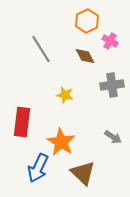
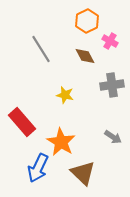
red rectangle: rotated 48 degrees counterclockwise
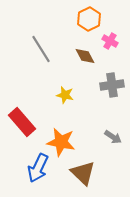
orange hexagon: moved 2 px right, 2 px up
orange star: rotated 20 degrees counterclockwise
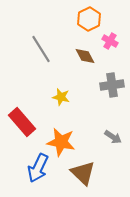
yellow star: moved 4 px left, 2 px down
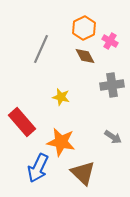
orange hexagon: moved 5 px left, 9 px down
gray line: rotated 56 degrees clockwise
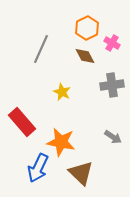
orange hexagon: moved 3 px right
pink cross: moved 2 px right, 2 px down
yellow star: moved 1 px right, 5 px up; rotated 12 degrees clockwise
brown triangle: moved 2 px left
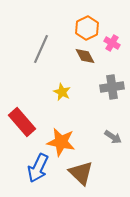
gray cross: moved 2 px down
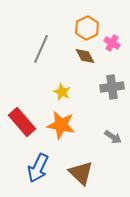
orange star: moved 17 px up
